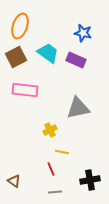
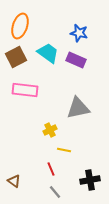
blue star: moved 4 px left
yellow line: moved 2 px right, 2 px up
gray line: rotated 56 degrees clockwise
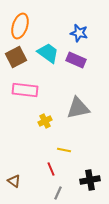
yellow cross: moved 5 px left, 9 px up
gray line: moved 3 px right, 1 px down; rotated 64 degrees clockwise
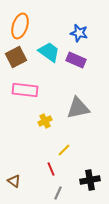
cyan trapezoid: moved 1 px right, 1 px up
yellow line: rotated 56 degrees counterclockwise
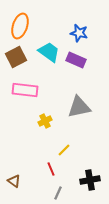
gray triangle: moved 1 px right, 1 px up
